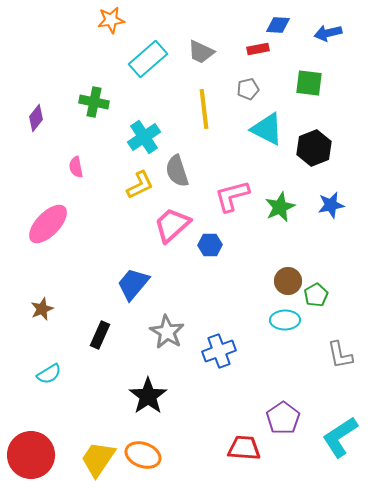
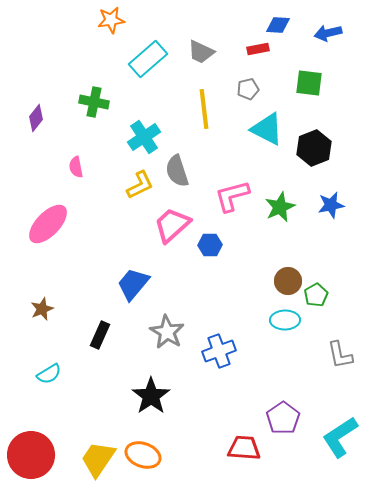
black star: moved 3 px right
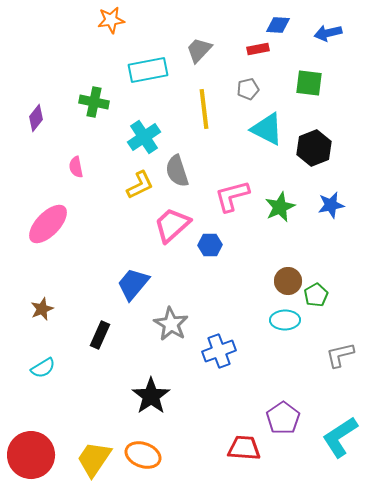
gray trapezoid: moved 2 px left, 2 px up; rotated 108 degrees clockwise
cyan rectangle: moved 11 px down; rotated 30 degrees clockwise
gray star: moved 4 px right, 8 px up
gray L-shape: rotated 88 degrees clockwise
cyan semicircle: moved 6 px left, 6 px up
yellow trapezoid: moved 4 px left
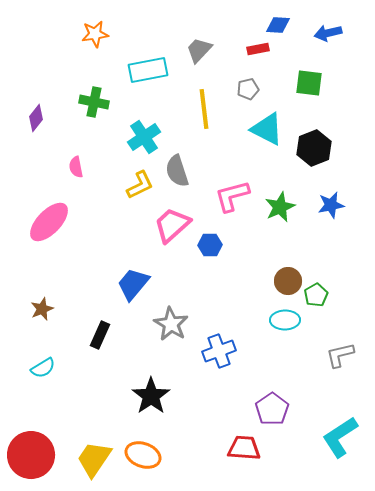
orange star: moved 16 px left, 14 px down
pink ellipse: moved 1 px right, 2 px up
purple pentagon: moved 11 px left, 9 px up
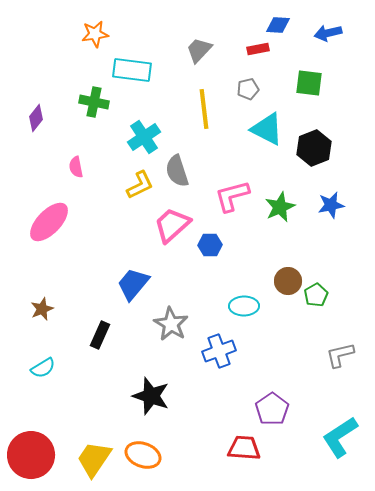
cyan rectangle: moved 16 px left; rotated 18 degrees clockwise
cyan ellipse: moved 41 px left, 14 px up
black star: rotated 18 degrees counterclockwise
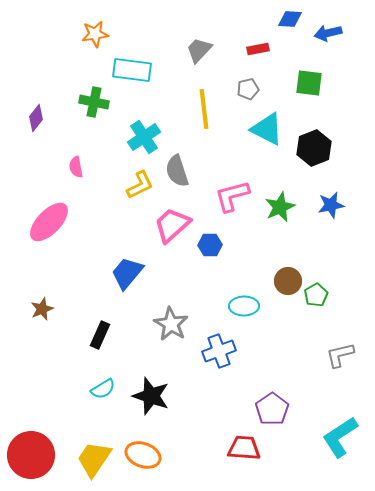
blue diamond: moved 12 px right, 6 px up
blue trapezoid: moved 6 px left, 11 px up
cyan semicircle: moved 60 px right, 21 px down
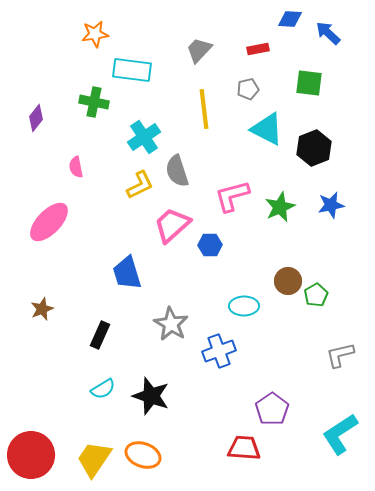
blue arrow: rotated 56 degrees clockwise
blue trapezoid: rotated 57 degrees counterclockwise
cyan L-shape: moved 3 px up
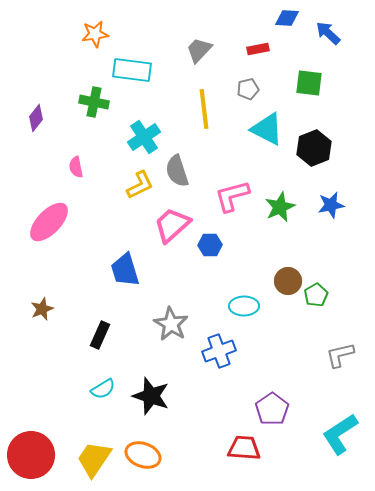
blue diamond: moved 3 px left, 1 px up
blue trapezoid: moved 2 px left, 3 px up
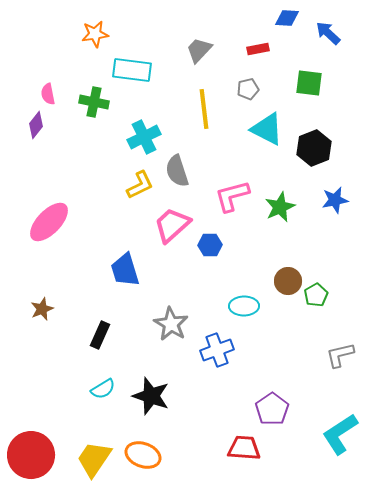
purple diamond: moved 7 px down
cyan cross: rotated 8 degrees clockwise
pink semicircle: moved 28 px left, 73 px up
blue star: moved 4 px right, 5 px up
blue cross: moved 2 px left, 1 px up
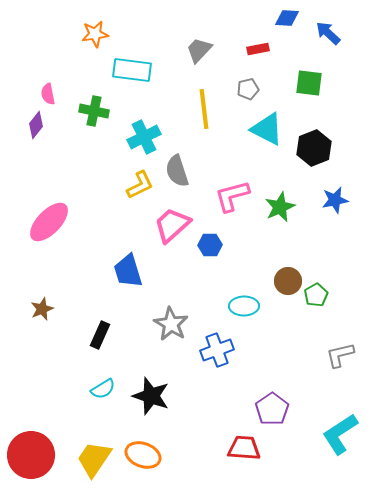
green cross: moved 9 px down
blue trapezoid: moved 3 px right, 1 px down
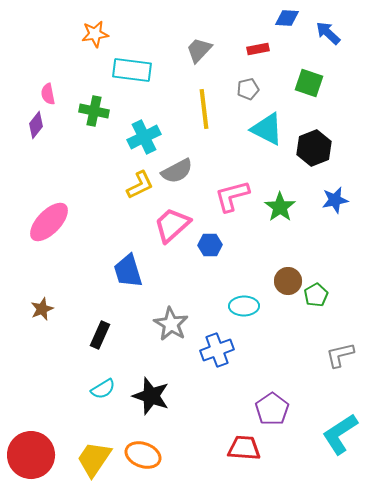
green square: rotated 12 degrees clockwise
gray semicircle: rotated 100 degrees counterclockwise
green star: rotated 12 degrees counterclockwise
